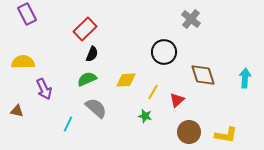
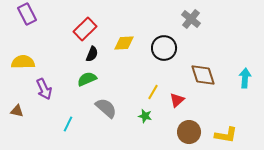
black circle: moved 4 px up
yellow diamond: moved 2 px left, 37 px up
gray semicircle: moved 10 px right
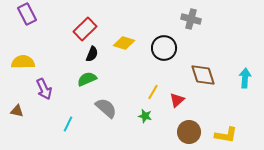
gray cross: rotated 24 degrees counterclockwise
yellow diamond: rotated 20 degrees clockwise
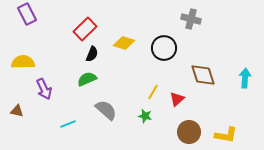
red triangle: moved 1 px up
gray semicircle: moved 2 px down
cyan line: rotated 42 degrees clockwise
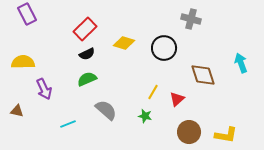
black semicircle: moved 5 px left; rotated 42 degrees clockwise
cyan arrow: moved 4 px left, 15 px up; rotated 24 degrees counterclockwise
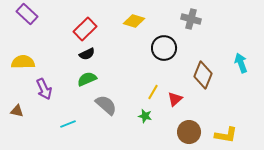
purple rectangle: rotated 20 degrees counterclockwise
yellow diamond: moved 10 px right, 22 px up
brown diamond: rotated 40 degrees clockwise
red triangle: moved 2 px left
gray semicircle: moved 5 px up
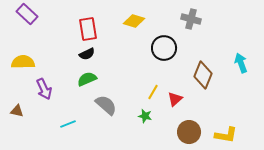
red rectangle: moved 3 px right; rotated 55 degrees counterclockwise
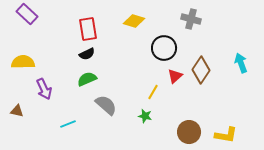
brown diamond: moved 2 px left, 5 px up; rotated 12 degrees clockwise
red triangle: moved 23 px up
